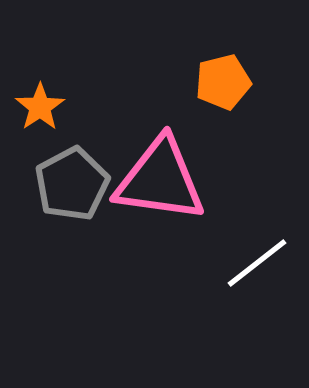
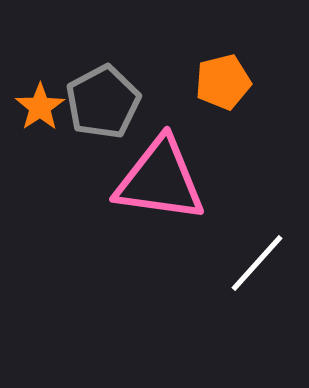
gray pentagon: moved 31 px right, 82 px up
white line: rotated 10 degrees counterclockwise
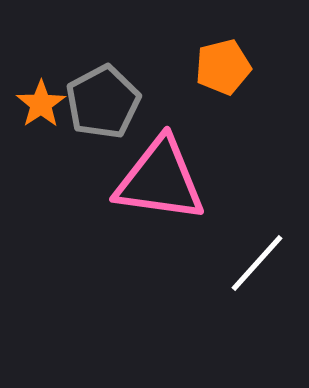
orange pentagon: moved 15 px up
orange star: moved 1 px right, 3 px up
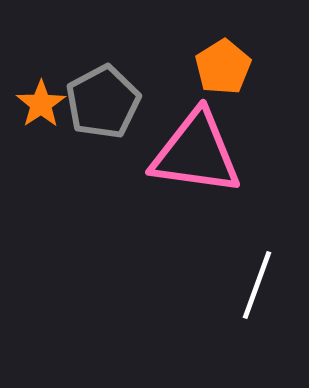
orange pentagon: rotated 18 degrees counterclockwise
pink triangle: moved 36 px right, 27 px up
white line: moved 22 px down; rotated 22 degrees counterclockwise
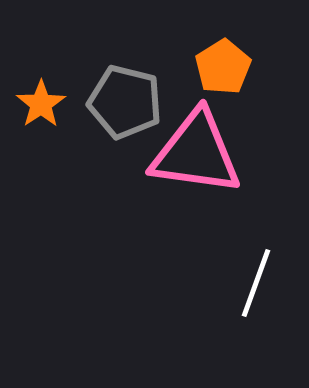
gray pentagon: moved 22 px right; rotated 30 degrees counterclockwise
white line: moved 1 px left, 2 px up
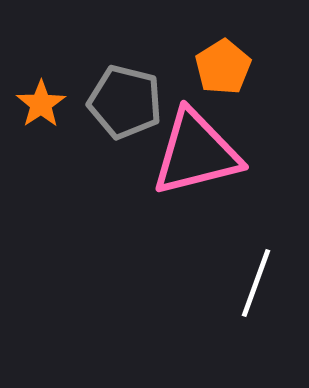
pink triangle: rotated 22 degrees counterclockwise
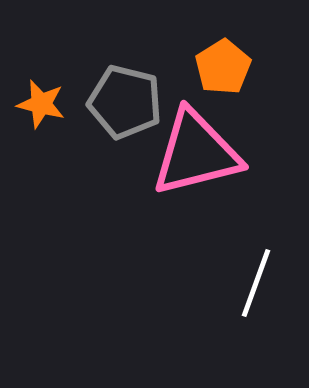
orange star: rotated 24 degrees counterclockwise
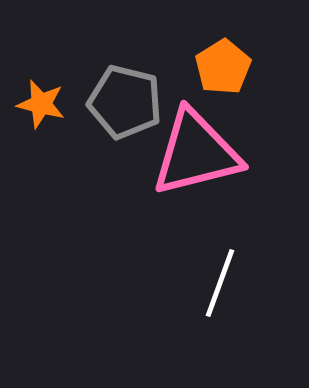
white line: moved 36 px left
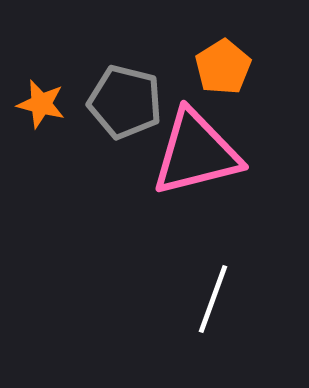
white line: moved 7 px left, 16 px down
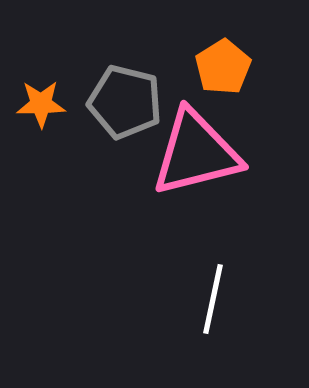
orange star: rotated 15 degrees counterclockwise
white line: rotated 8 degrees counterclockwise
